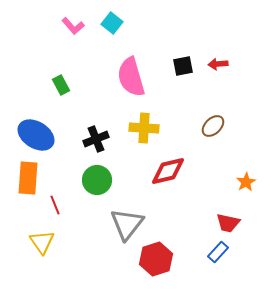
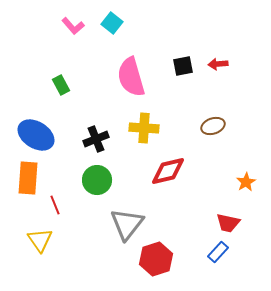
brown ellipse: rotated 25 degrees clockwise
yellow triangle: moved 2 px left, 2 px up
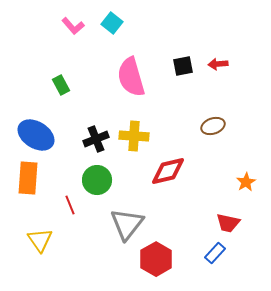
yellow cross: moved 10 px left, 8 px down
red line: moved 15 px right
blue rectangle: moved 3 px left, 1 px down
red hexagon: rotated 12 degrees counterclockwise
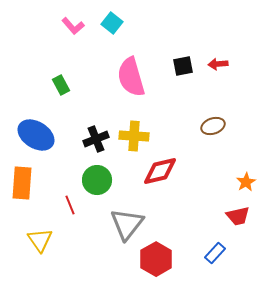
red diamond: moved 8 px left
orange rectangle: moved 6 px left, 5 px down
red trapezoid: moved 10 px right, 7 px up; rotated 25 degrees counterclockwise
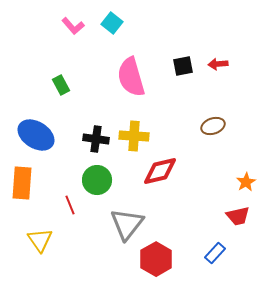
black cross: rotated 30 degrees clockwise
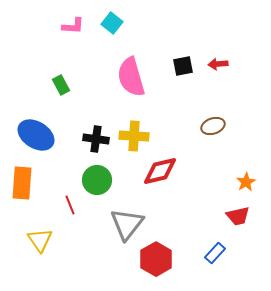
pink L-shape: rotated 45 degrees counterclockwise
